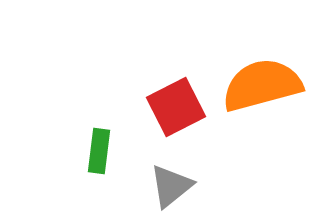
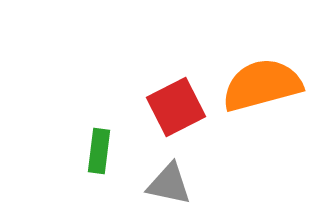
gray triangle: moved 2 px left, 2 px up; rotated 51 degrees clockwise
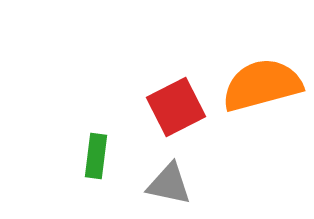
green rectangle: moved 3 px left, 5 px down
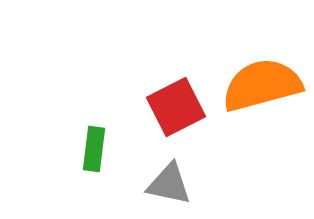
green rectangle: moved 2 px left, 7 px up
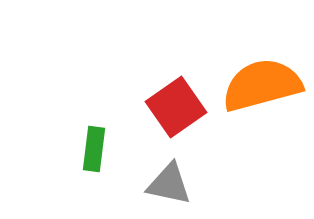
red square: rotated 8 degrees counterclockwise
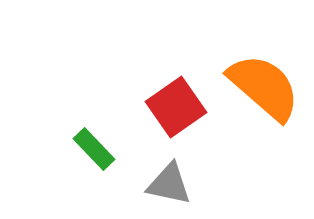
orange semicircle: moved 2 px right, 2 px down; rotated 56 degrees clockwise
green rectangle: rotated 51 degrees counterclockwise
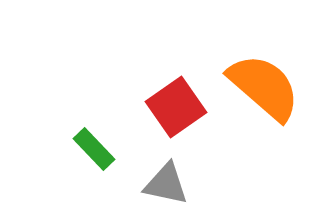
gray triangle: moved 3 px left
